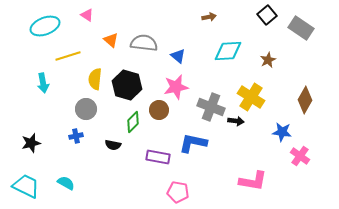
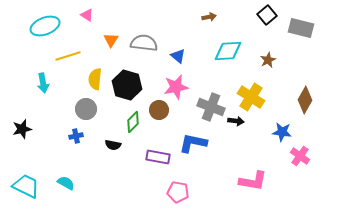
gray rectangle: rotated 20 degrees counterclockwise
orange triangle: rotated 21 degrees clockwise
black star: moved 9 px left, 14 px up
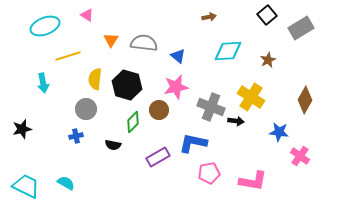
gray rectangle: rotated 45 degrees counterclockwise
blue star: moved 3 px left
purple rectangle: rotated 40 degrees counterclockwise
pink pentagon: moved 31 px right, 19 px up; rotated 20 degrees counterclockwise
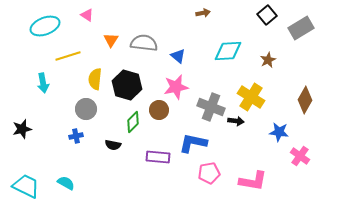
brown arrow: moved 6 px left, 4 px up
purple rectangle: rotated 35 degrees clockwise
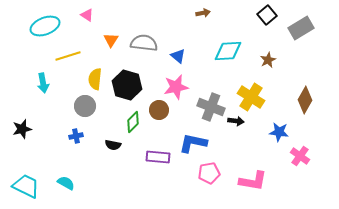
gray circle: moved 1 px left, 3 px up
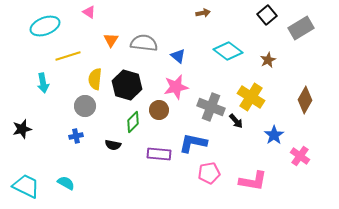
pink triangle: moved 2 px right, 3 px up
cyan diamond: rotated 40 degrees clockwise
black arrow: rotated 42 degrees clockwise
blue star: moved 5 px left, 3 px down; rotated 30 degrees clockwise
purple rectangle: moved 1 px right, 3 px up
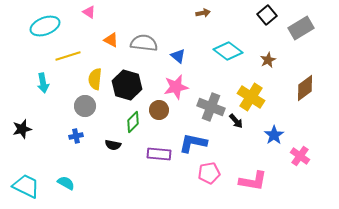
orange triangle: rotated 35 degrees counterclockwise
brown diamond: moved 12 px up; rotated 24 degrees clockwise
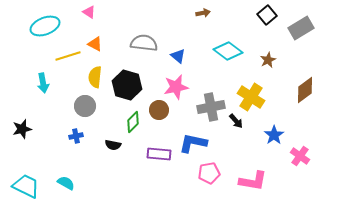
orange triangle: moved 16 px left, 4 px down
yellow semicircle: moved 2 px up
brown diamond: moved 2 px down
gray cross: rotated 32 degrees counterclockwise
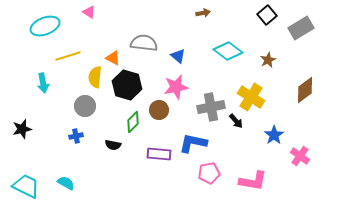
orange triangle: moved 18 px right, 14 px down
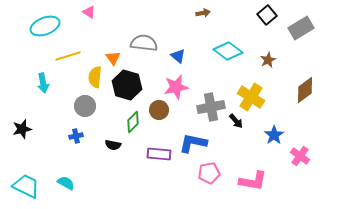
orange triangle: rotated 28 degrees clockwise
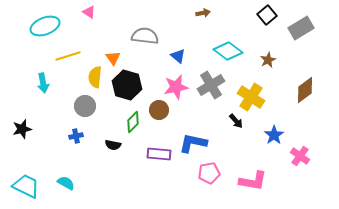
gray semicircle: moved 1 px right, 7 px up
gray cross: moved 22 px up; rotated 20 degrees counterclockwise
